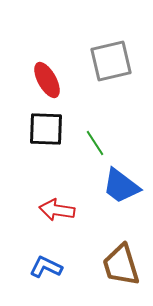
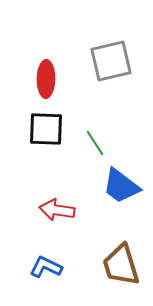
red ellipse: moved 1 px left, 1 px up; rotated 30 degrees clockwise
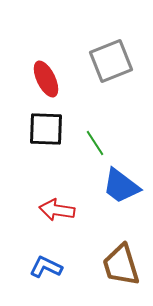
gray square: rotated 9 degrees counterclockwise
red ellipse: rotated 27 degrees counterclockwise
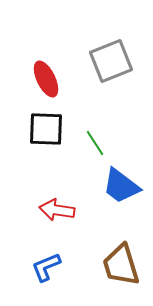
blue L-shape: rotated 48 degrees counterclockwise
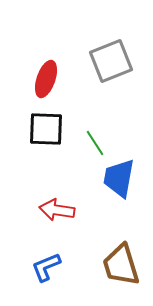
red ellipse: rotated 45 degrees clockwise
blue trapezoid: moved 2 px left, 8 px up; rotated 63 degrees clockwise
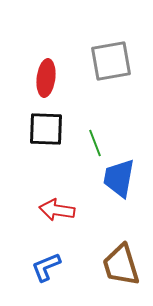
gray square: rotated 12 degrees clockwise
red ellipse: moved 1 px up; rotated 12 degrees counterclockwise
green line: rotated 12 degrees clockwise
